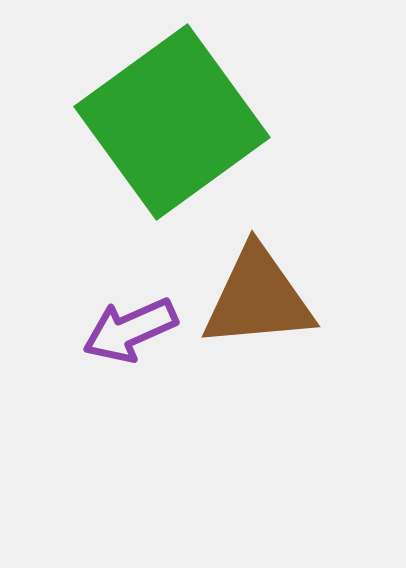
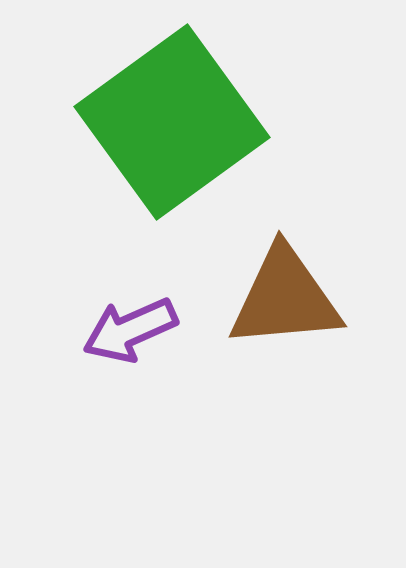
brown triangle: moved 27 px right
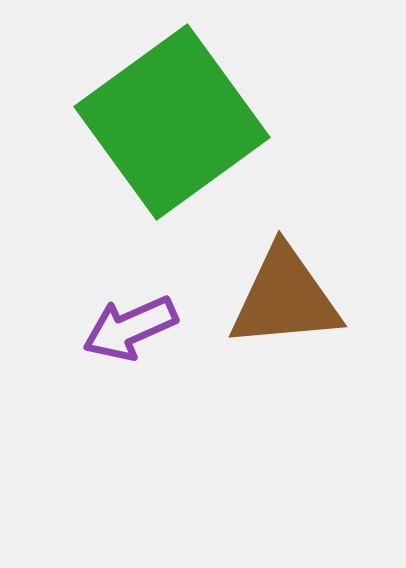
purple arrow: moved 2 px up
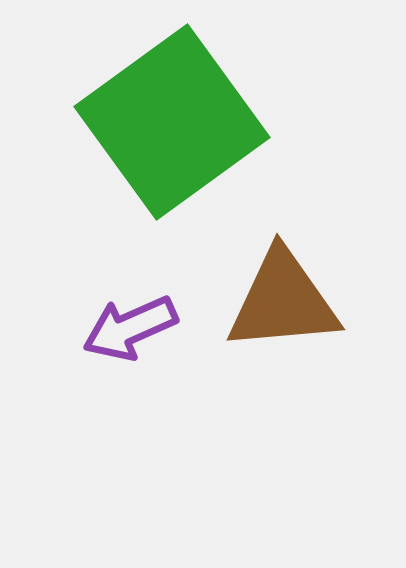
brown triangle: moved 2 px left, 3 px down
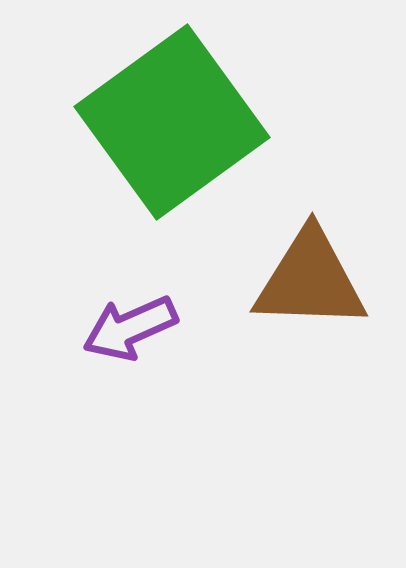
brown triangle: moved 27 px right, 21 px up; rotated 7 degrees clockwise
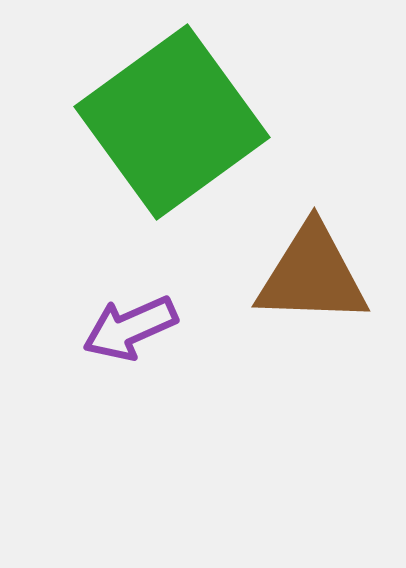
brown triangle: moved 2 px right, 5 px up
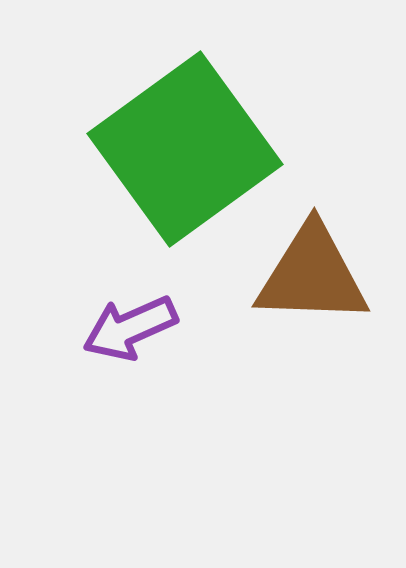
green square: moved 13 px right, 27 px down
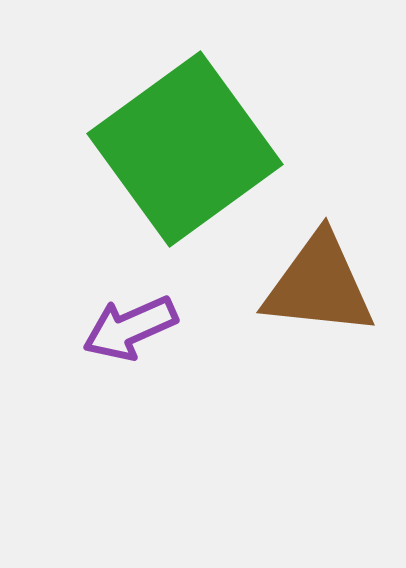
brown triangle: moved 7 px right, 10 px down; rotated 4 degrees clockwise
